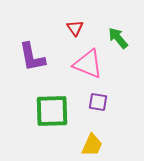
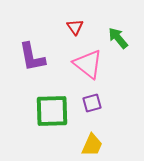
red triangle: moved 1 px up
pink triangle: rotated 16 degrees clockwise
purple square: moved 6 px left, 1 px down; rotated 24 degrees counterclockwise
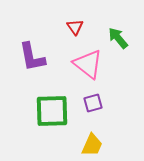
purple square: moved 1 px right
